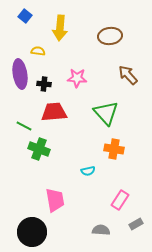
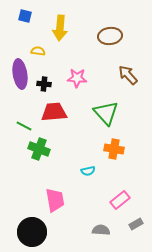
blue square: rotated 24 degrees counterclockwise
pink rectangle: rotated 18 degrees clockwise
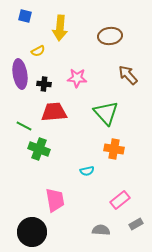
yellow semicircle: rotated 144 degrees clockwise
cyan semicircle: moved 1 px left
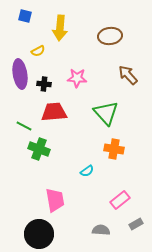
cyan semicircle: rotated 24 degrees counterclockwise
black circle: moved 7 px right, 2 px down
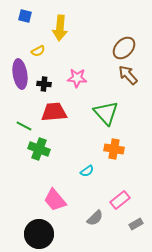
brown ellipse: moved 14 px right, 12 px down; rotated 40 degrees counterclockwise
pink trapezoid: rotated 150 degrees clockwise
gray semicircle: moved 6 px left, 12 px up; rotated 132 degrees clockwise
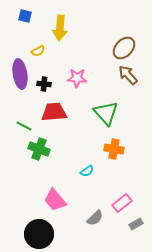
pink rectangle: moved 2 px right, 3 px down
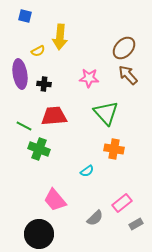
yellow arrow: moved 9 px down
pink star: moved 12 px right
red trapezoid: moved 4 px down
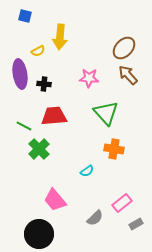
green cross: rotated 25 degrees clockwise
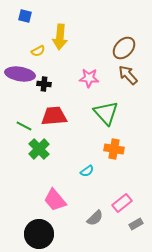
purple ellipse: rotated 72 degrees counterclockwise
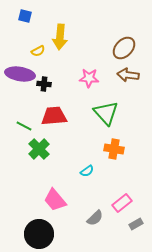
brown arrow: rotated 40 degrees counterclockwise
